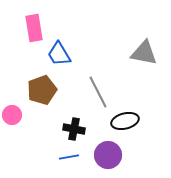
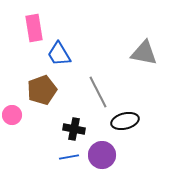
purple circle: moved 6 px left
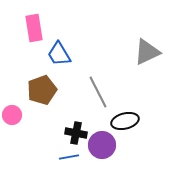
gray triangle: moved 3 px right, 1 px up; rotated 36 degrees counterclockwise
black cross: moved 2 px right, 4 px down
purple circle: moved 10 px up
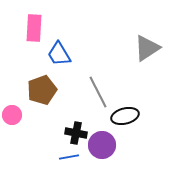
pink rectangle: rotated 12 degrees clockwise
gray triangle: moved 4 px up; rotated 8 degrees counterclockwise
black ellipse: moved 5 px up
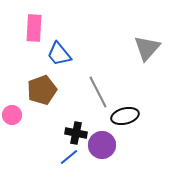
gray triangle: rotated 16 degrees counterclockwise
blue trapezoid: rotated 8 degrees counterclockwise
blue line: rotated 30 degrees counterclockwise
